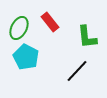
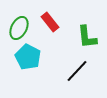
cyan pentagon: moved 2 px right
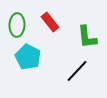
green ellipse: moved 2 px left, 3 px up; rotated 25 degrees counterclockwise
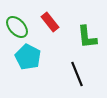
green ellipse: moved 2 px down; rotated 45 degrees counterclockwise
black line: moved 3 px down; rotated 65 degrees counterclockwise
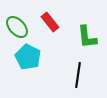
black line: moved 1 px right, 1 px down; rotated 30 degrees clockwise
